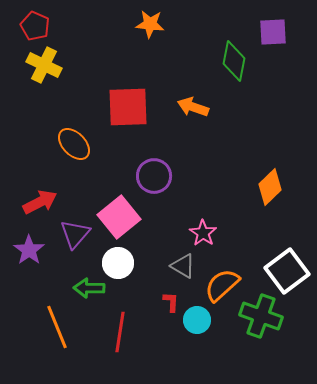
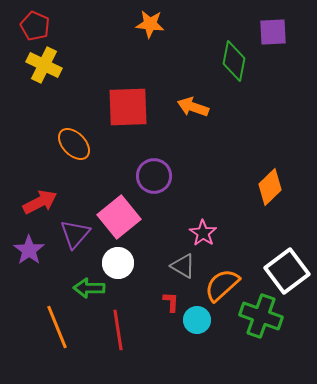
red line: moved 2 px left, 2 px up; rotated 18 degrees counterclockwise
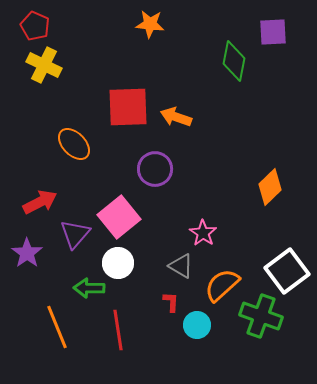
orange arrow: moved 17 px left, 10 px down
purple circle: moved 1 px right, 7 px up
purple star: moved 2 px left, 3 px down
gray triangle: moved 2 px left
cyan circle: moved 5 px down
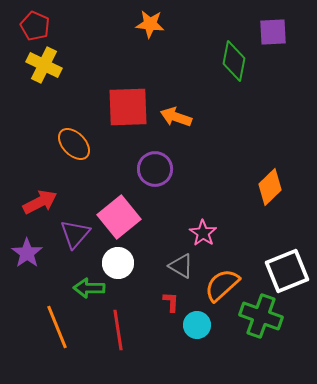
white square: rotated 15 degrees clockwise
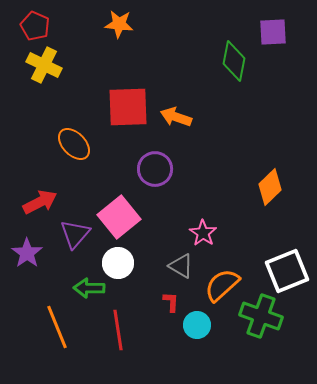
orange star: moved 31 px left
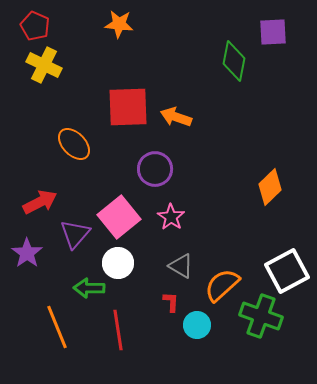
pink star: moved 32 px left, 16 px up
white square: rotated 6 degrees counterclockwise
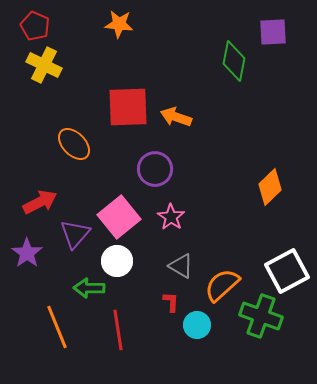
white circle: moved 1 px left, 2 px up
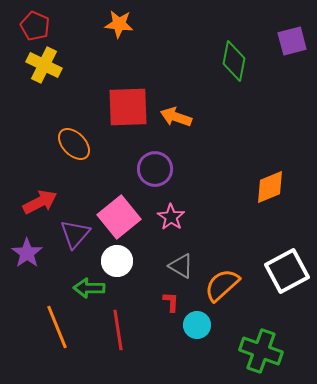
purple square: moved 19 px right, 9 px down; rotated 12 degrees counterclockwise
orange diamond: rotated 21 degrees clockwise
green cross: moved 35 px down
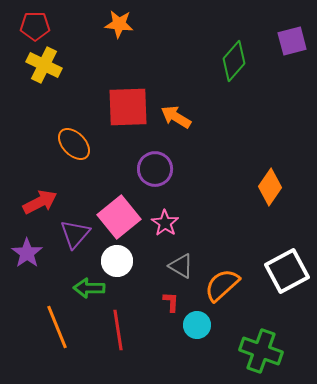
red pentagon: rotated 24 degrees counterclockwise
green diamond: rotated 30 degrees clockwise
orange arrow: rotated 12 degrees clockwise
orange diamond: rotated 33 degrees counterclockwise
pink star: moved 6 px left, 6 px down
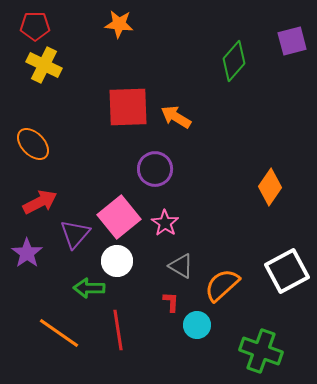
orange ellipse: moved 41 px left
orange line: moved 2 px right, 6 px down; rotated 33 degrees counterclockwise
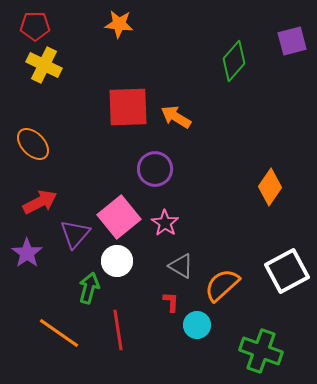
green arrow: rotated 104 degrees clockwise
